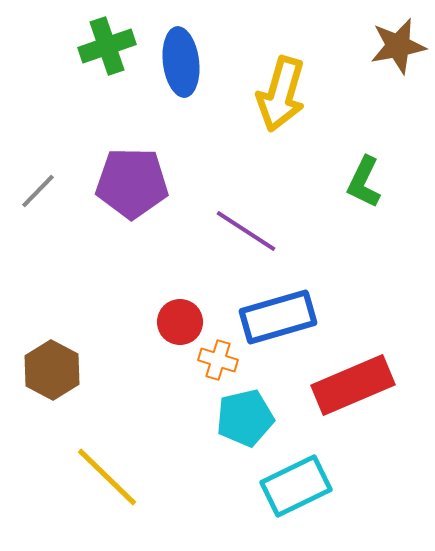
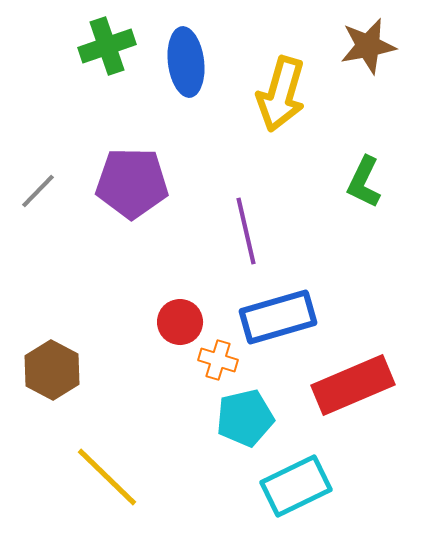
brown star: moved 30 px left
blue ellipse: moved 5 px right
purple line: rotated 44 degrees clockwise
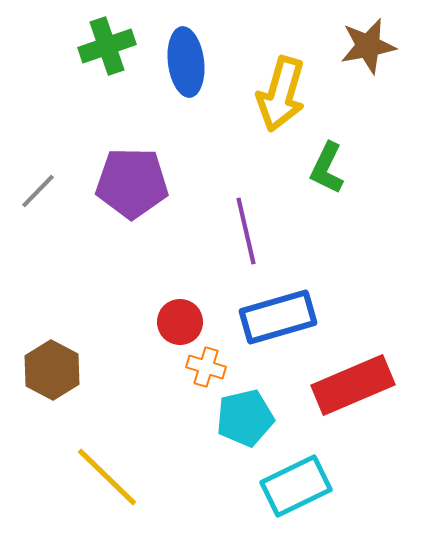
green L-shape: moved 37 px left, 14 px up
orange cross: moved 12 px left, 7 px down
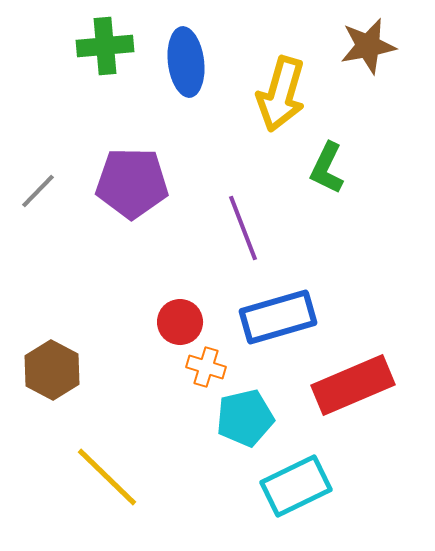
green cross: moved 2 px left; rotated 14 degrees clockwise
purple line: moved 3 px left, 3 px up; rotated 8 degrees counterclockwise
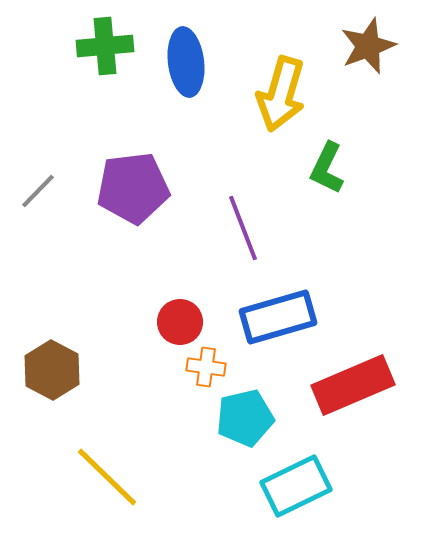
brown star: rotated 10 degrees counterclockwise
purple pentagon: moved 1 px right, 5 px down; rotated 8 degrees counterclockwise
orange cross: rotated 9 degrees counterclockwise
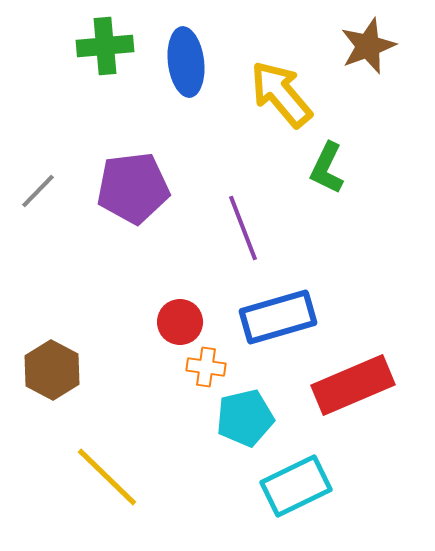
yellow arrow: rotated 124 degrees clockwise
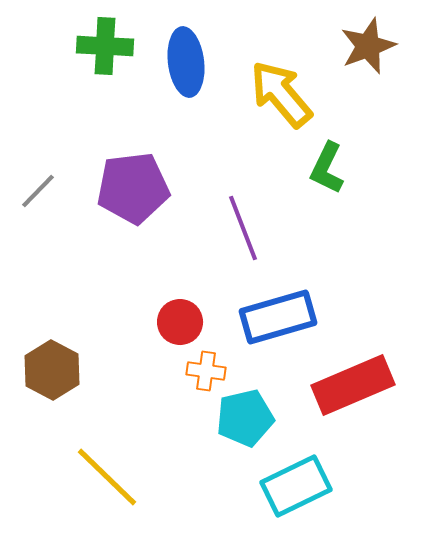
green cross: rotated 8 degrees clockwise
orange cross: moved 4 px down
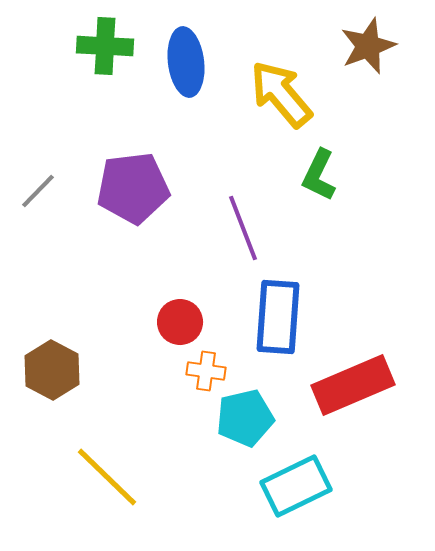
green L-shape: moved 8 px left, 7 px down
blue rectangle: rotated 70 degrees counterclockwise
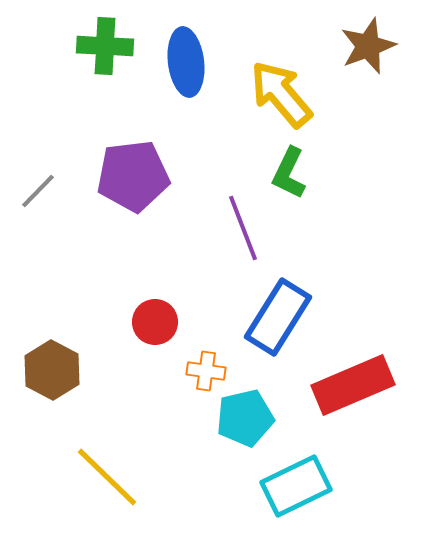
green L-shape: moved 30 px left, 2 px up
purple pentagon: moved 12 px up
blue rectangle: rotated 28 degrees clockwise
red circle: moved 25 px left
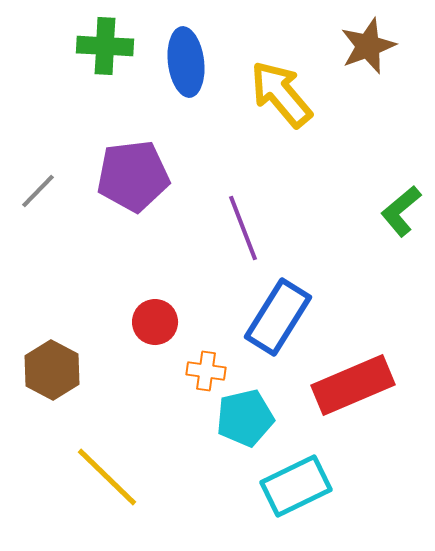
green L-shape: moved 112 px right, 38 px down; rotated 24 degrees clockwise
